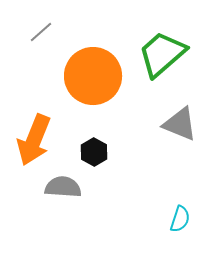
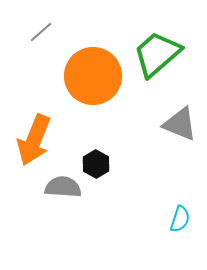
green trapezoid: moved 5 px left
black hexagon: moved 2 px right, 12 px down
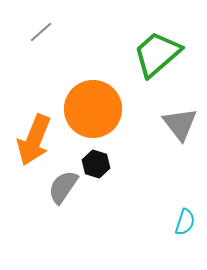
orange circle: moved 33 px down
gray triangle: rotated 30 degrees clockwise
black hexagon: rotated 12 degrees counterclockwise
gray semicircle: rotated 60 degrees counterclockwise
cyan semicircle: moved 5 px right, 3 px down
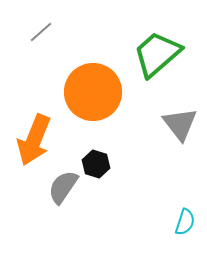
orange circle: moved 17 px up
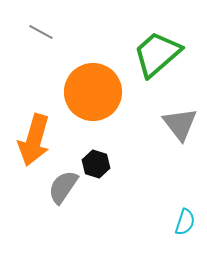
gray line: rotated 70 degrees clockwise
orange arrow: rotated 6 degrees counterclockwise
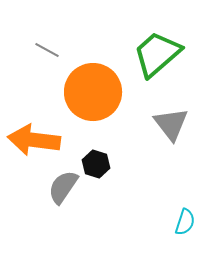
gray line: moved 6 px right, 18 px down
gray triangle: moved 9 px left
orange arrow: rotated 81 degrees clockwise
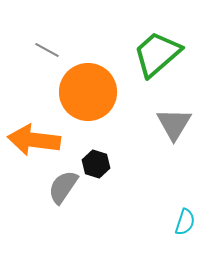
orange circle: moved 5 px left
gray triangle: moved 3 px right; rotated 9 degrees clockwise
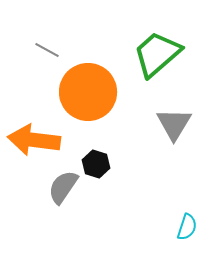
cyan semicircle: moved 2 px right, 5 px down
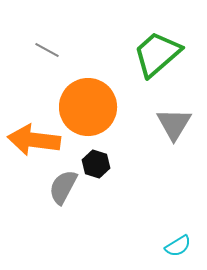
orange circle: moved 15 px down
gray semicircle: rotated 6 degrees counterclockwise
cyan semicircle: moved 9 px left, 19 px down; rotated 40 degrees clockwise
